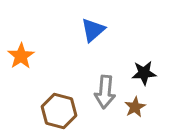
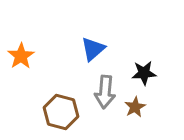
blue triangle: moved 19 px down
brown hexagon: moved 2 px right, 1 px down
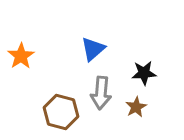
gray arrow: moved 4 px left, 1 px down
brown star: moved 1 px right
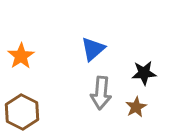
brown hexagon: moved 39 px left; rotated 12 degrees clockwise
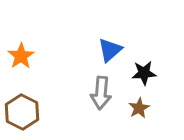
blue triangle: moved 17 px right, 1 px down
brown star: moved 3 px right, 1 px down
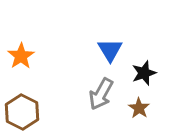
blue triangle: rotated 20 degrees counterclockwise
black star: rotated 15 degrees counterclockwise
gray arrow: moved 1 px down; rotated 24 degrees clockwise
brown star: rotated 10 degrees counterclockwise
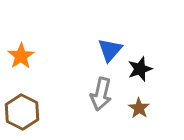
blue triangle: rotated 12 degrees clockwise
black star: moved 4 px left, 4 px up
gray arrow: rotated 16 degrees counterclockwise
